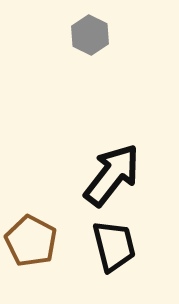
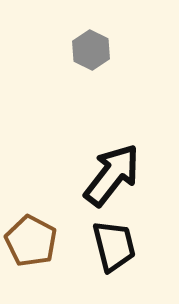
gray hexagon: moved 1 px right, 15 px down
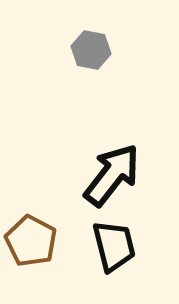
gray hexagon: rotated 15 degrees counterclockwise
